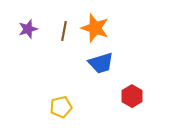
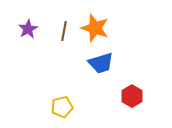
purple star: rotated 12 degrees counterclockwise
yellow pentagon: moved 1 px right
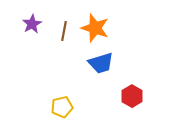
purple star: moved 4 px right, 5 px up
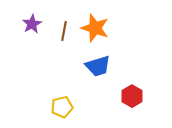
blue trapezoid: moved 3 px left, 3 px down
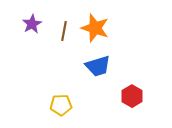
yellow pentagon: moved 1 px left, 2 px up; rotated 10 degrees clockwise
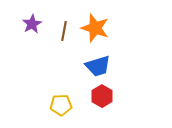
red hexagon: moved 30 px left
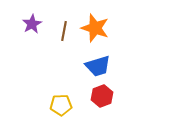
red hexagon: rotated 10 degrees clockwise
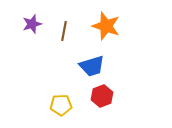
purple star: rotated 12 degrees clockwise
orange star: moved 11 px right, 2 px up
blue trapezoid: moved 6 px left
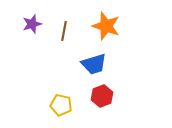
blue trapezoid: moved 2 px right, 2 px up
yellow pentagon: rotated 15 degrees clockwise
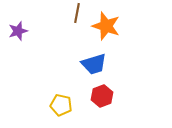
purple star: moved 14 px left, 7 px down
brown line: moved 13 px right, 18 px up
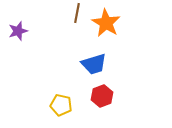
orange star: moved 3 px up; rotated 12 degrees clockwise
